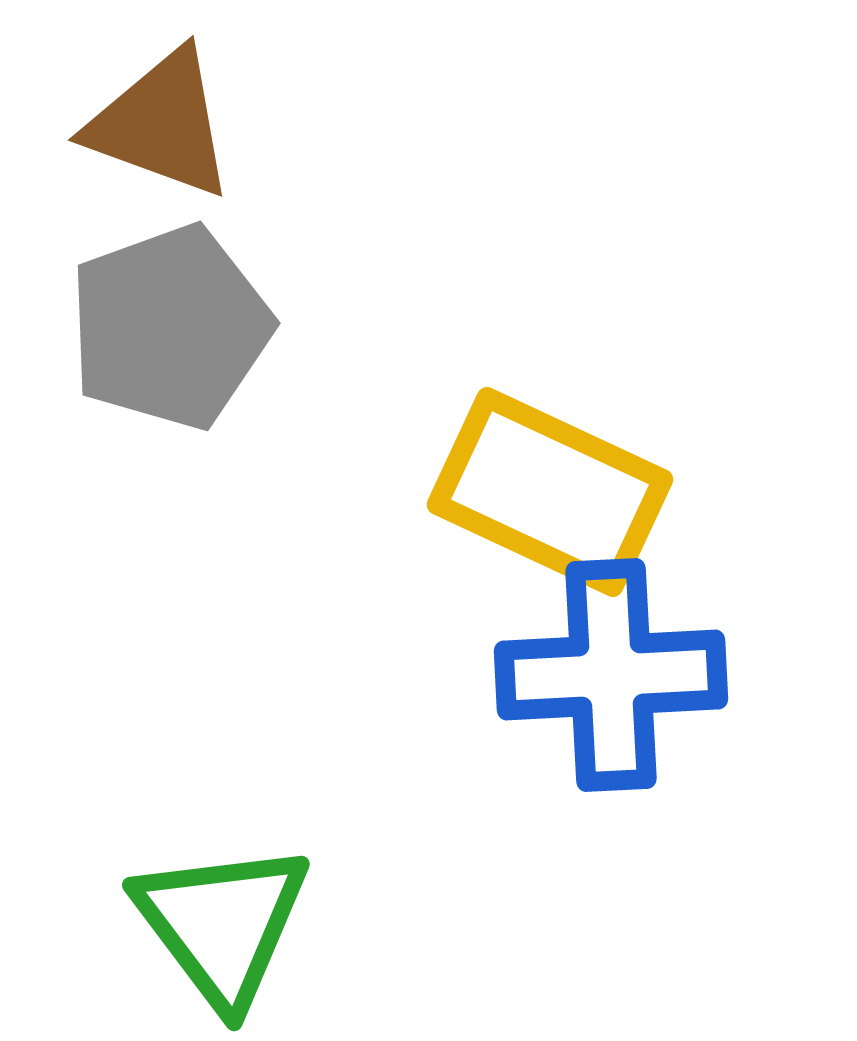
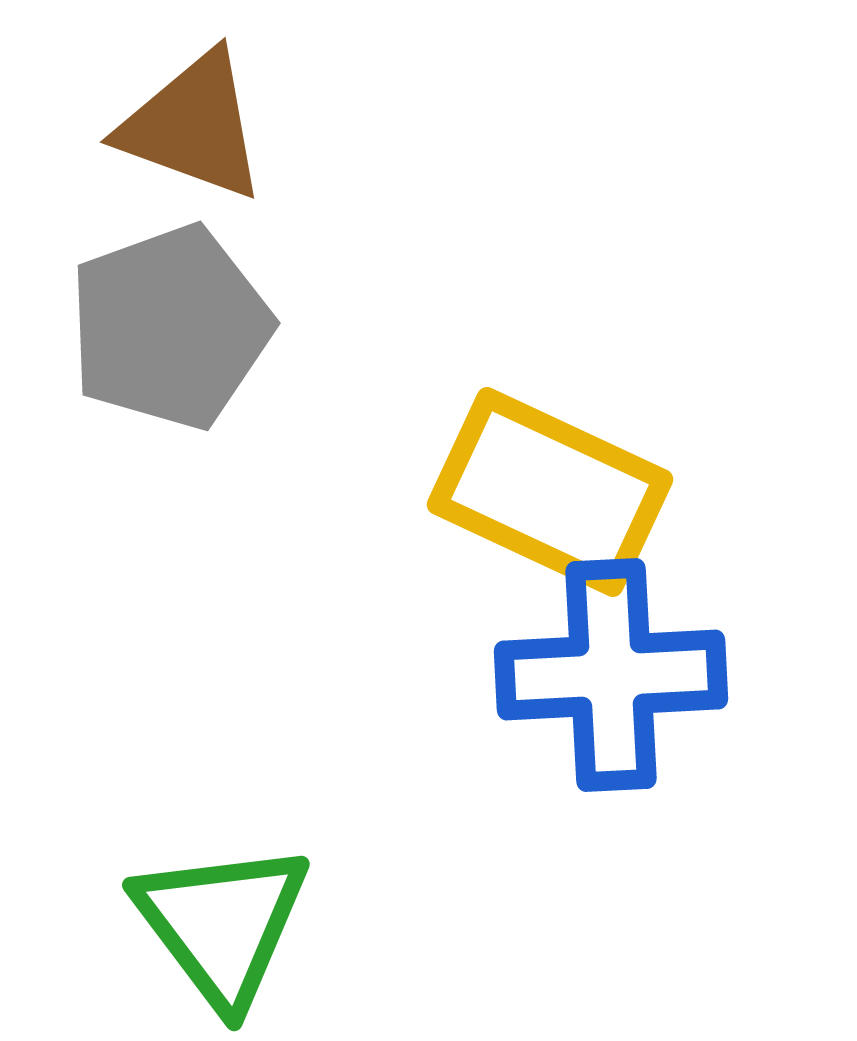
brown triangle: moved 32 px right, 2 px down
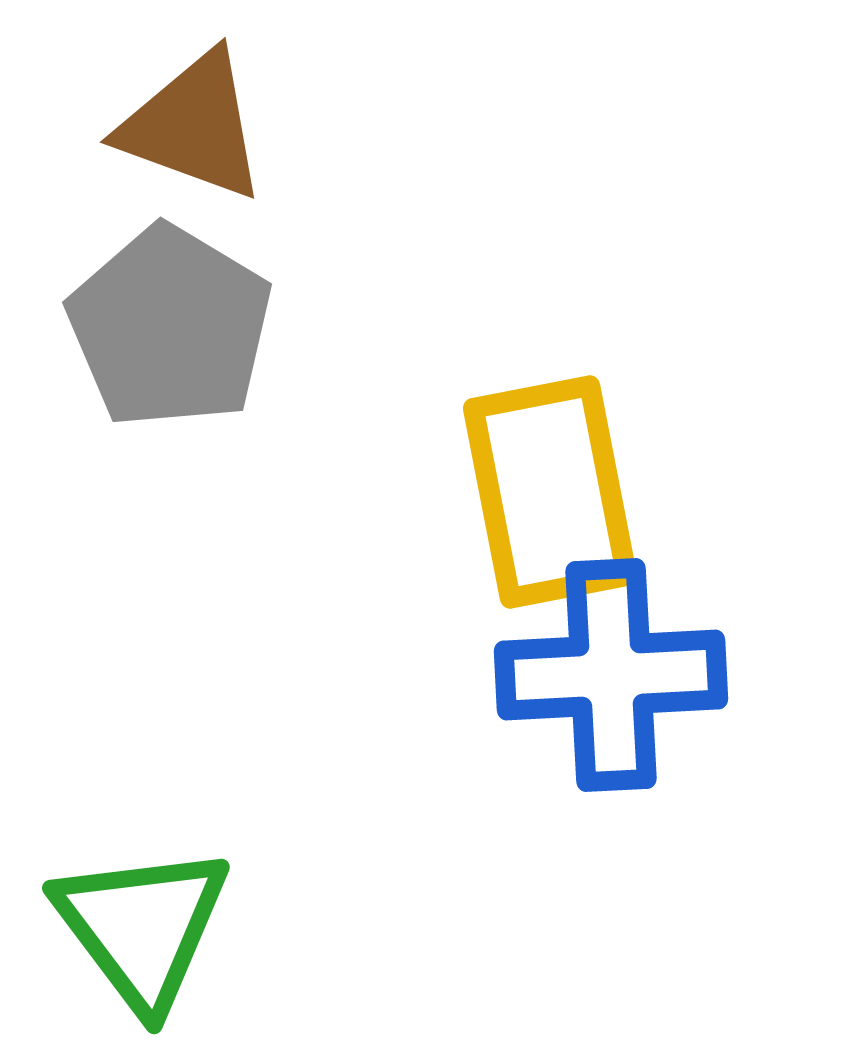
gray pentagon: rotated 21 degrees counterclockwise
yellow rectangle: rotated 54 degrees clockwise
green triangle: moved 80 px left, 3 px down
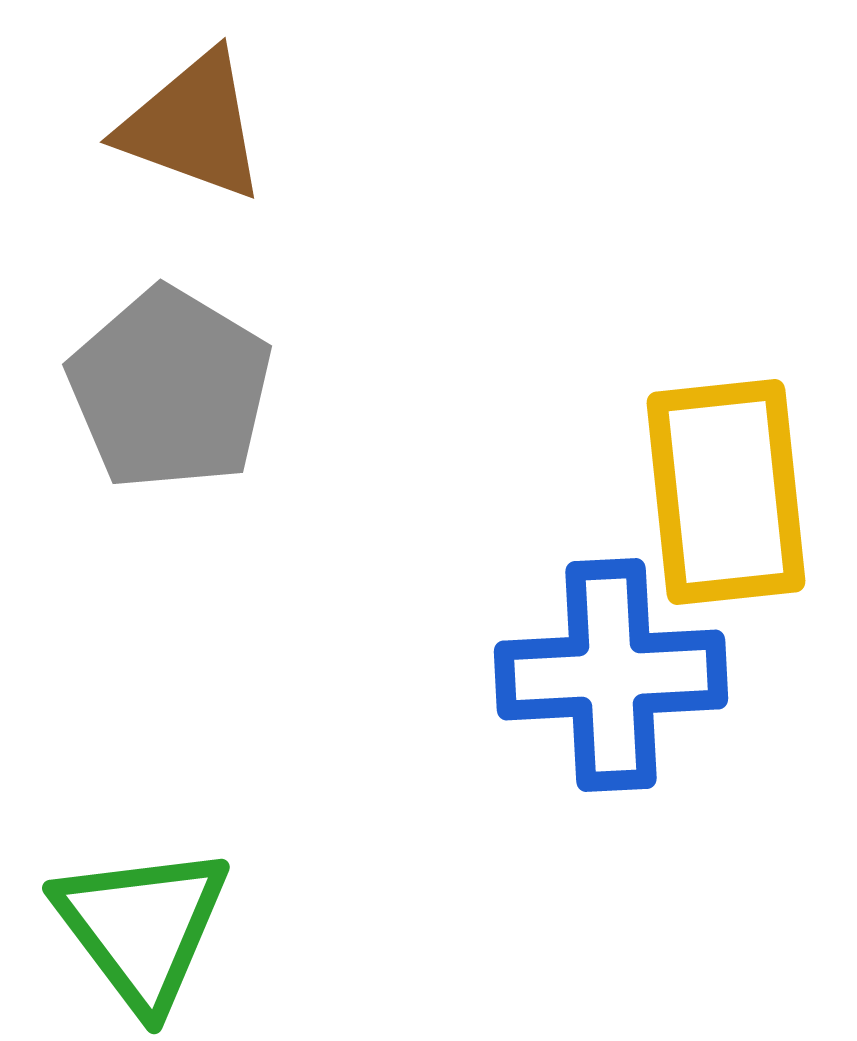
gray pentagon: moved 62 px down
yellow rectangle: moved 176 px right; rotated 5 degrees clockwise
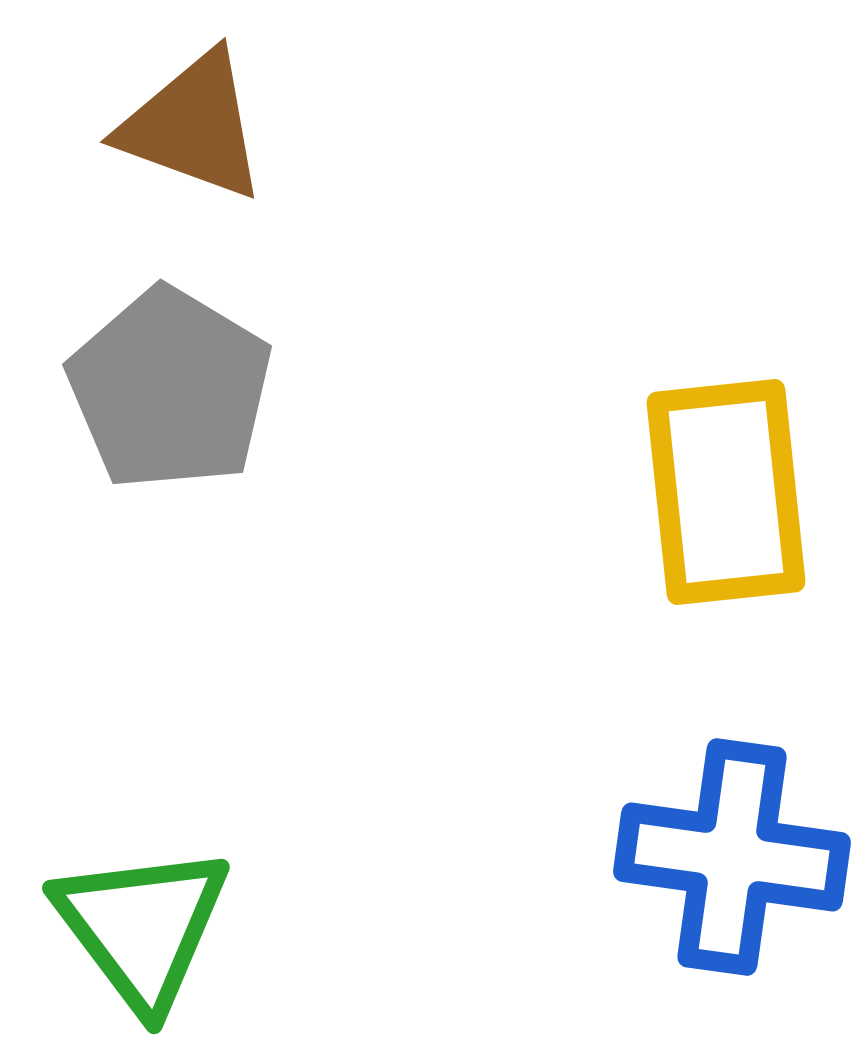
blue cross: moved 121 px right, 182 px down; rotated 11 degrees clockwise
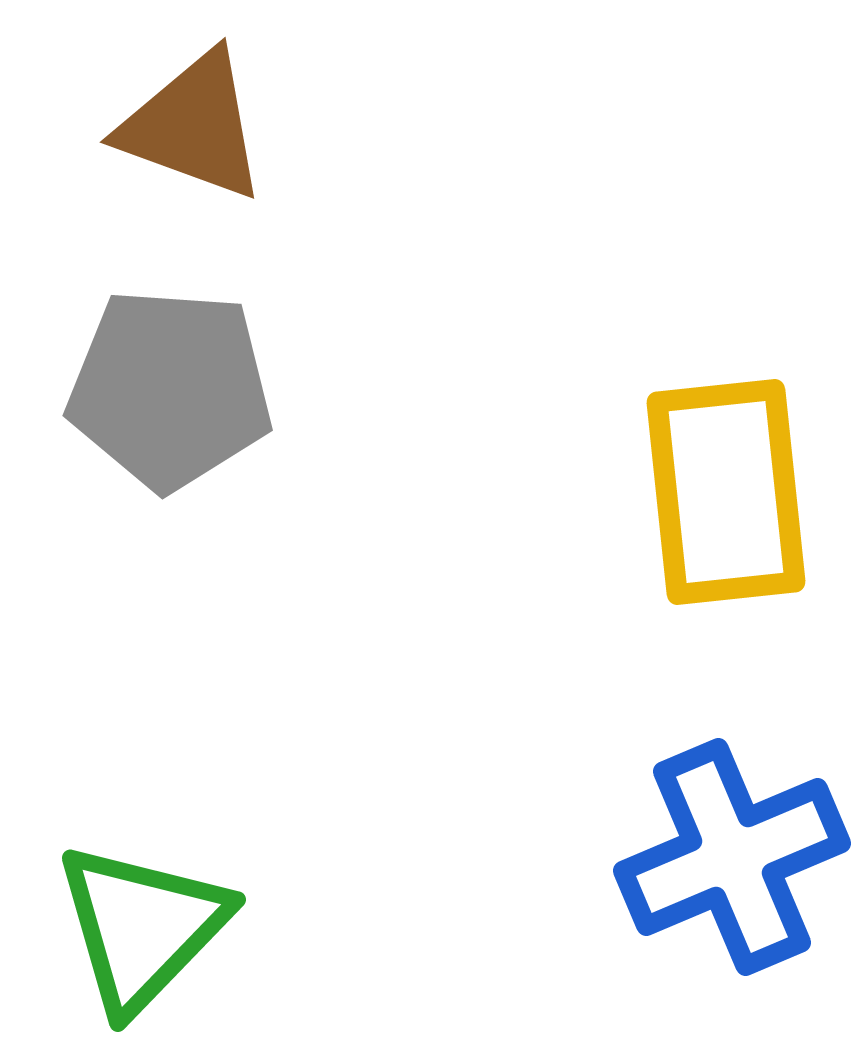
gray pentagon: rotated 27 degrees counterclockwise
blue cross: rotated 31 degrees counterclockwise
green triangle: rotated 21 degrees clockwise
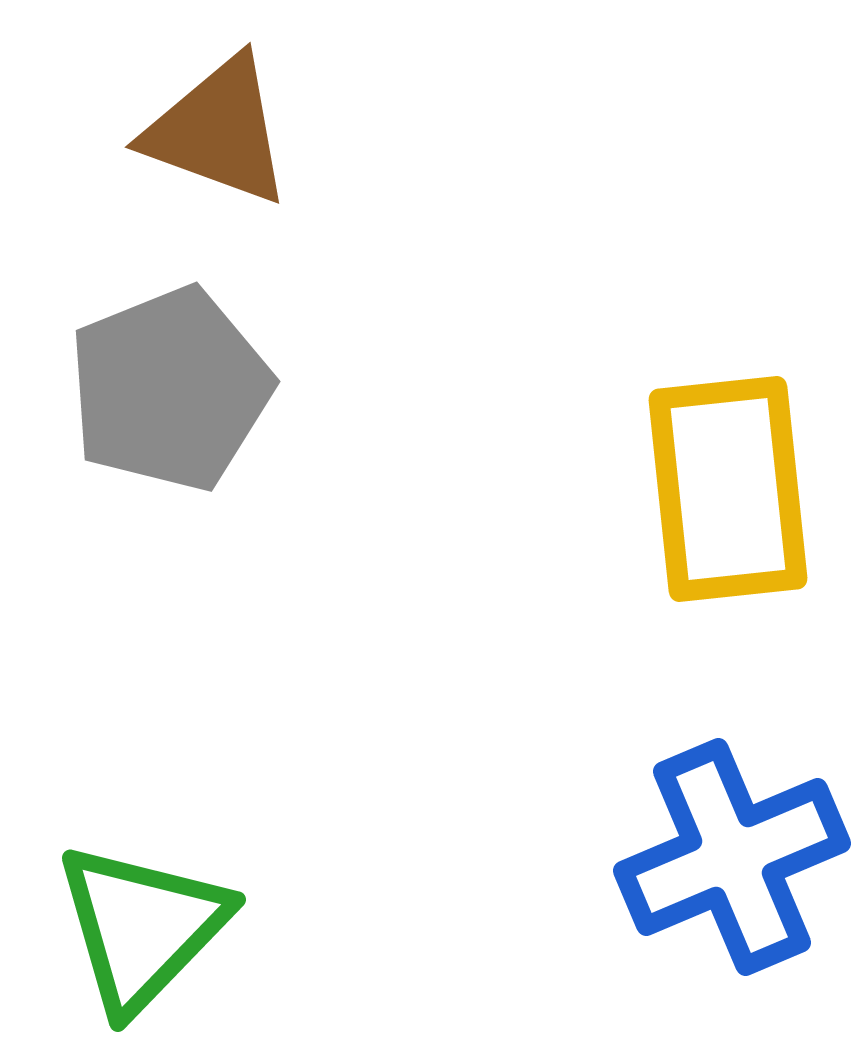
brown triangle: moved 25 px right, 5 px down
gray pentagon: rotated 26 degrees counterclockwise
yellow rectangle: moved 2 px right, 3 px up
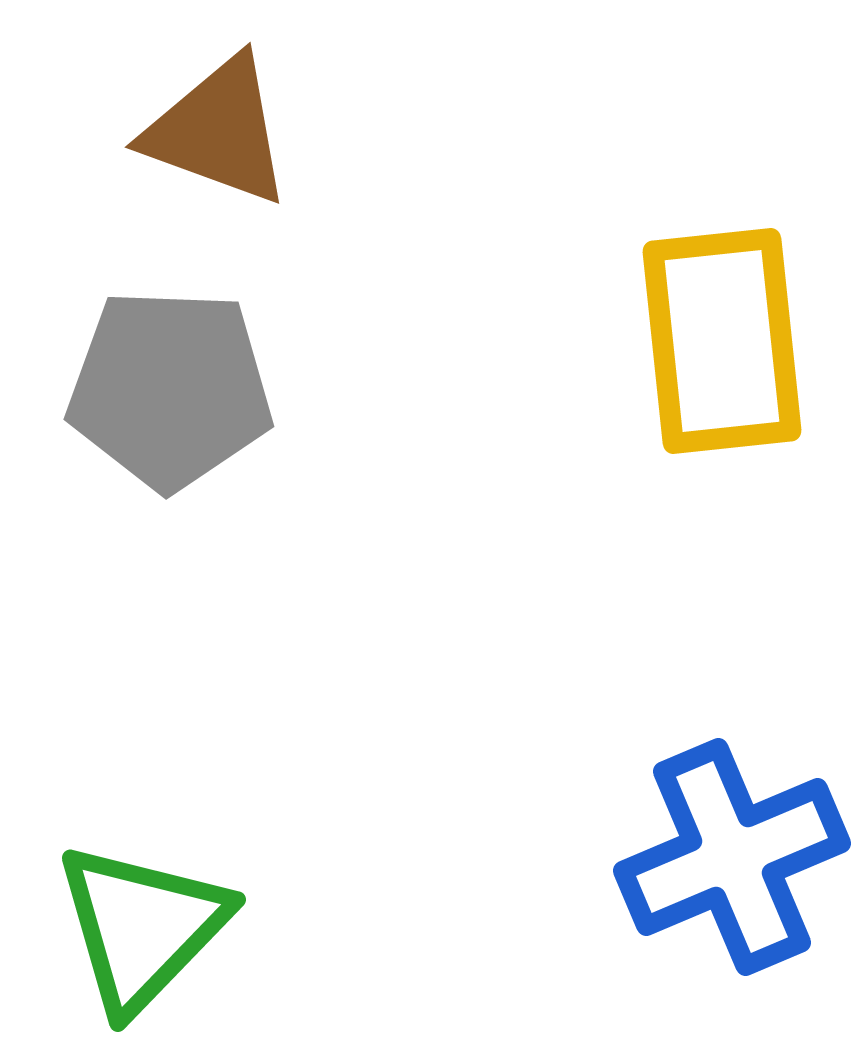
gray pentagon: rotated 24 degrees clockwise
yellow rectangle: moved 6 px left, 148 px up
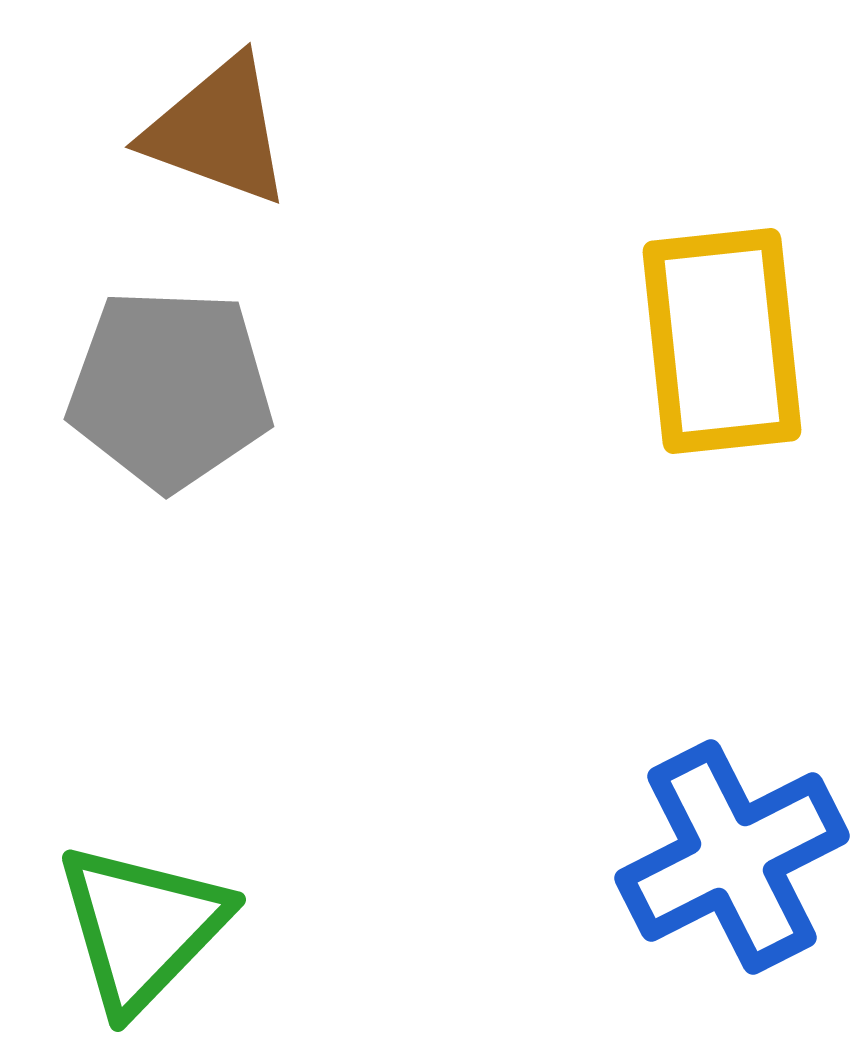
blue cross: rotated 4 degrees counterclockwise
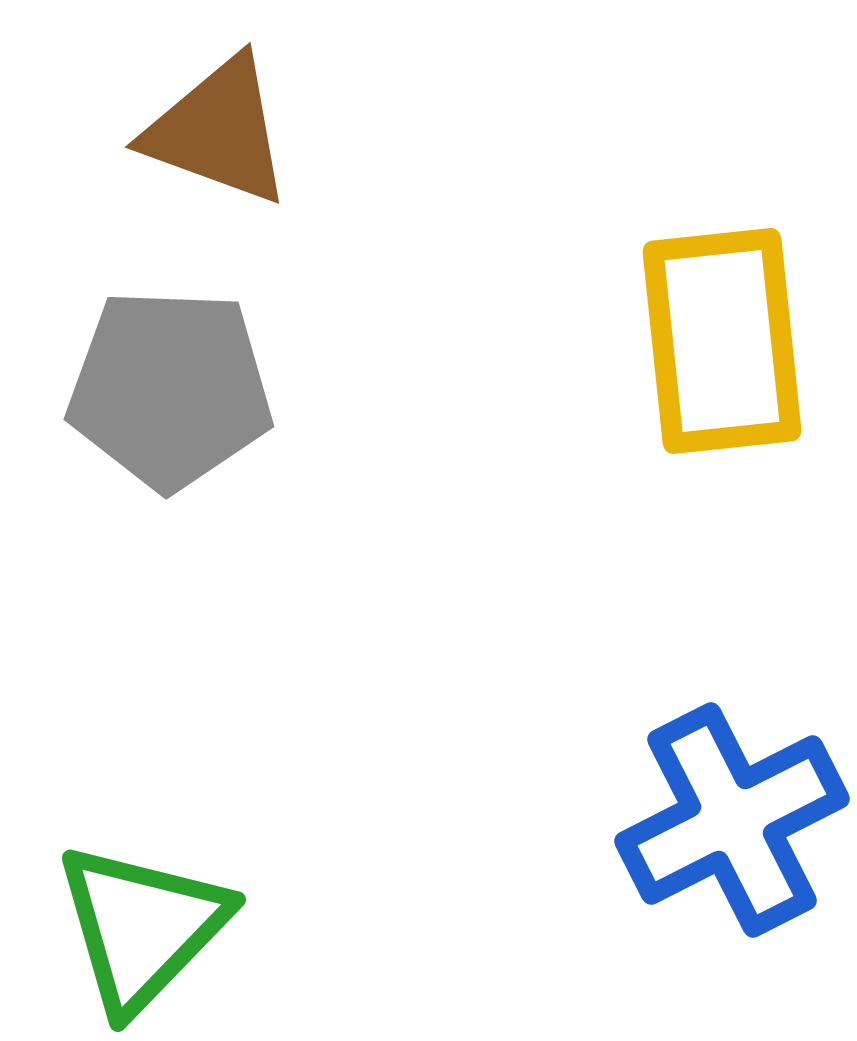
blue cross: moved 37 px up
